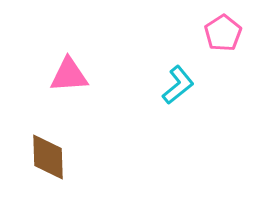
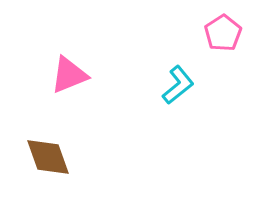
pink triangle: rotated 18 degrees counterclockwise
brown diamond: rotated 18 degrees counterclockwise
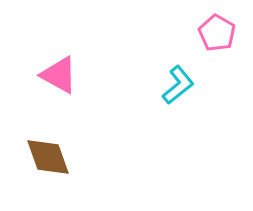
pink pentagon: moved 6 px left; rotated 9 degrees counterclockwise
pink triangle: moved 10 px left; rotated 51 degrees clockwise
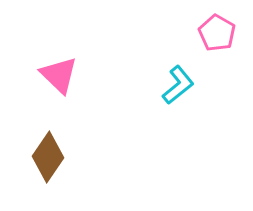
pink triangle: rotated 15 degrees clockwise
brown diamond: rotated 54 degrees clockwise
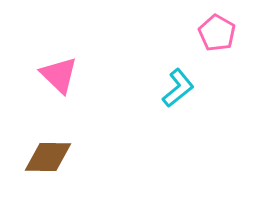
cyan L-shape: moved 3 px down
brown diamond: rotated 57 degrees clockwise
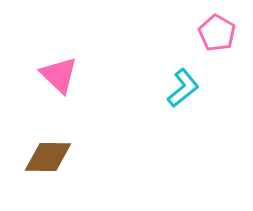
cyan L-shape: moved 5 px right
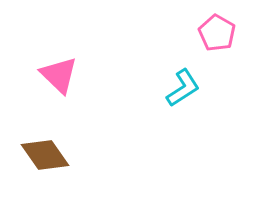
cyan L-shape: rotated 6 degrees clockwise
brown diamond: moved 3 px left, 2 px up; rotated 54 degrees clockwise
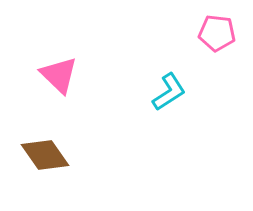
pink pentagon: rotated 24 degrees counterclockwise
cyan L-shape: moved 14 px left, 4 px down
